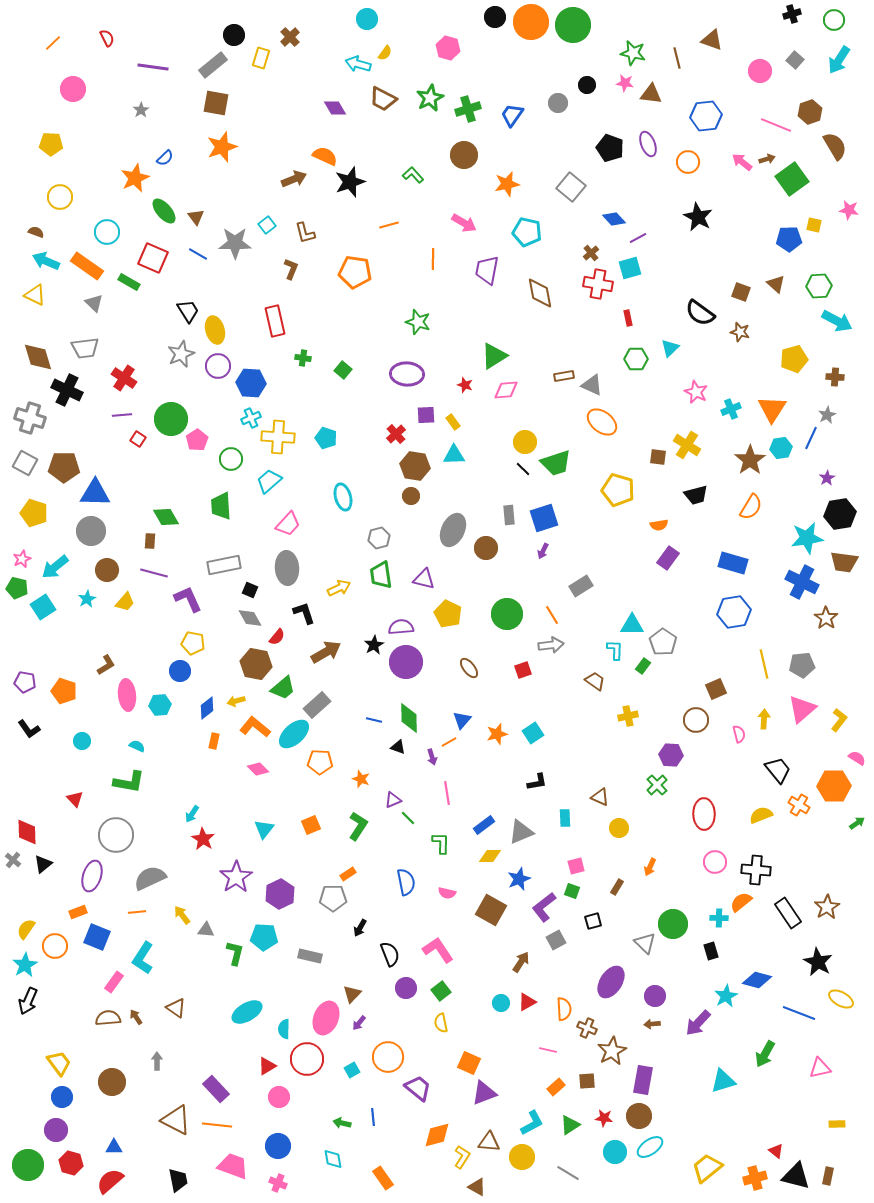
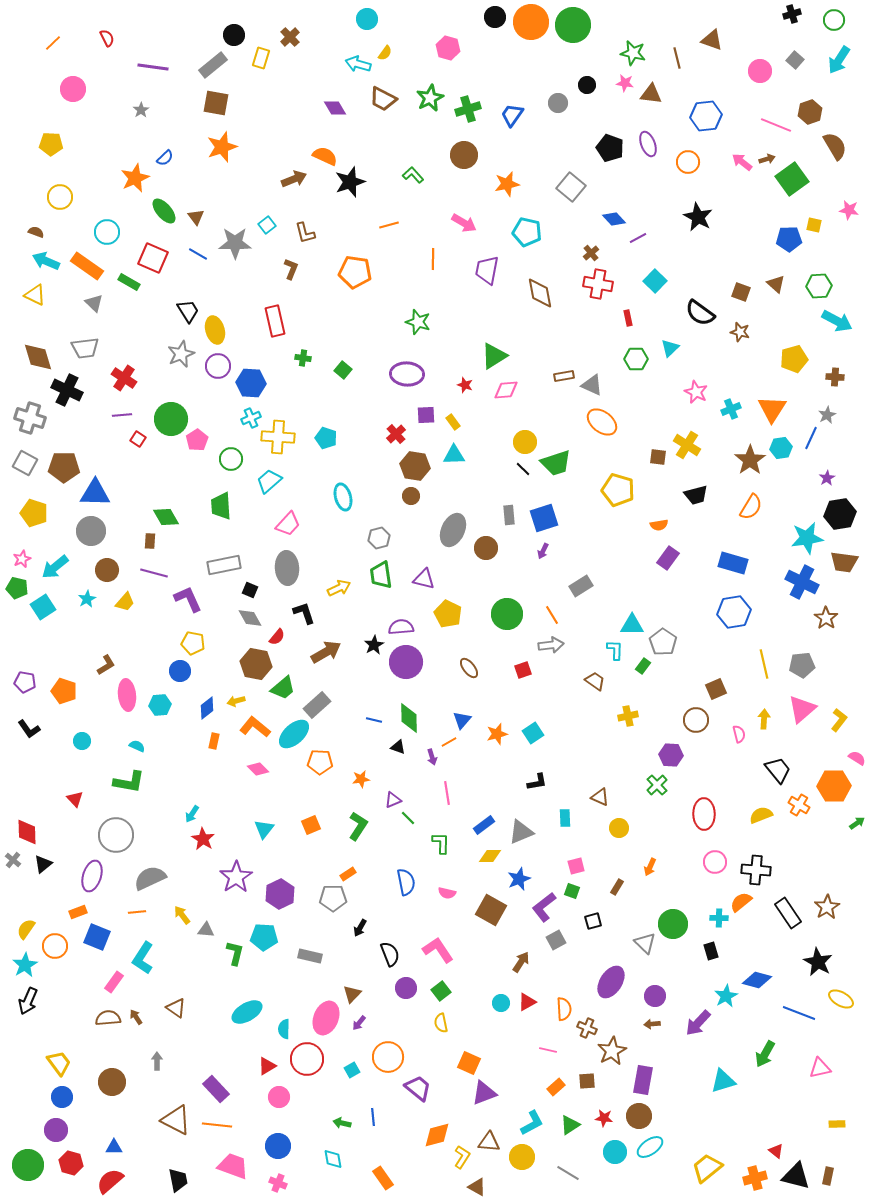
cyan square at (630, 268): moved 25 px right, 13 px down; rotated 30 degrees counterclockwise
orange star at (361, 779): rotated 30 degrees counterclockwise
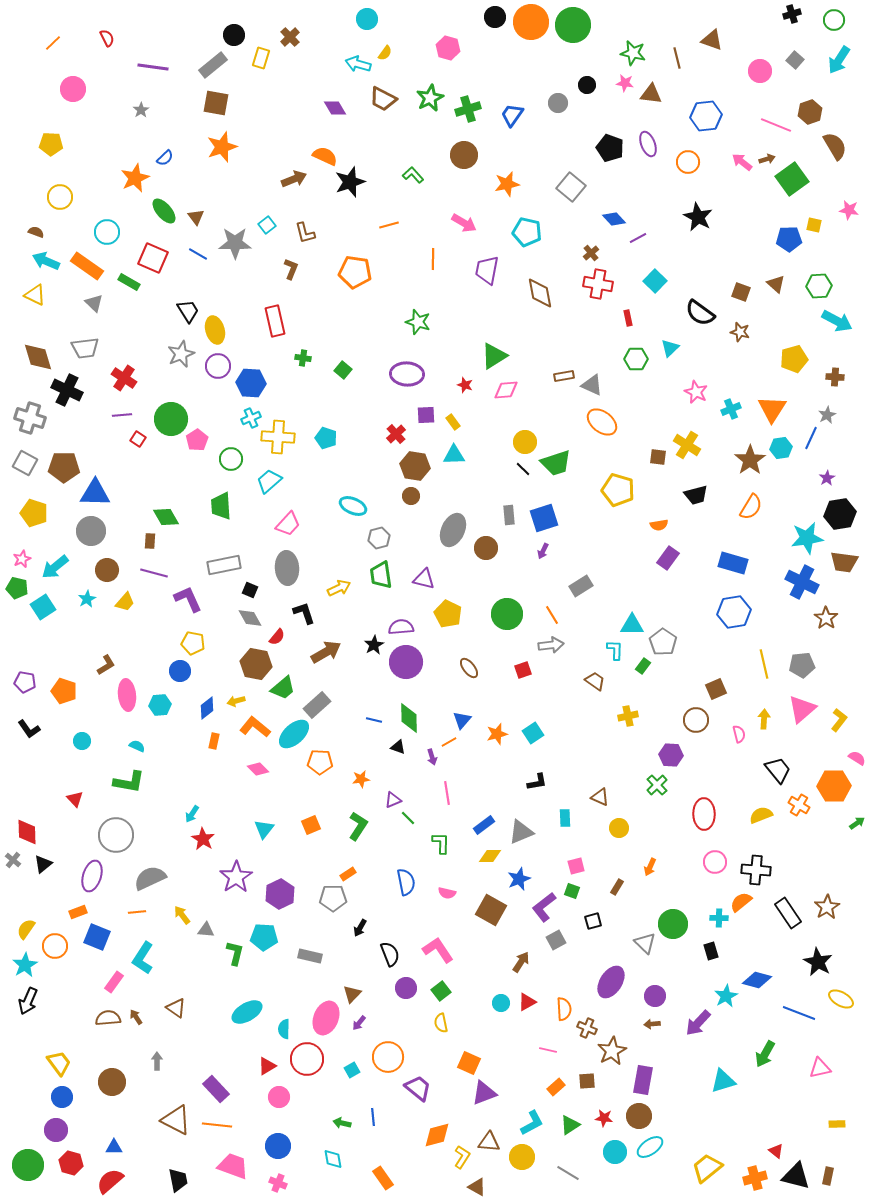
cyan ellipse at (343, 497): moved 10 px right, 9 px down; rotated 52 degrees counterclockwise
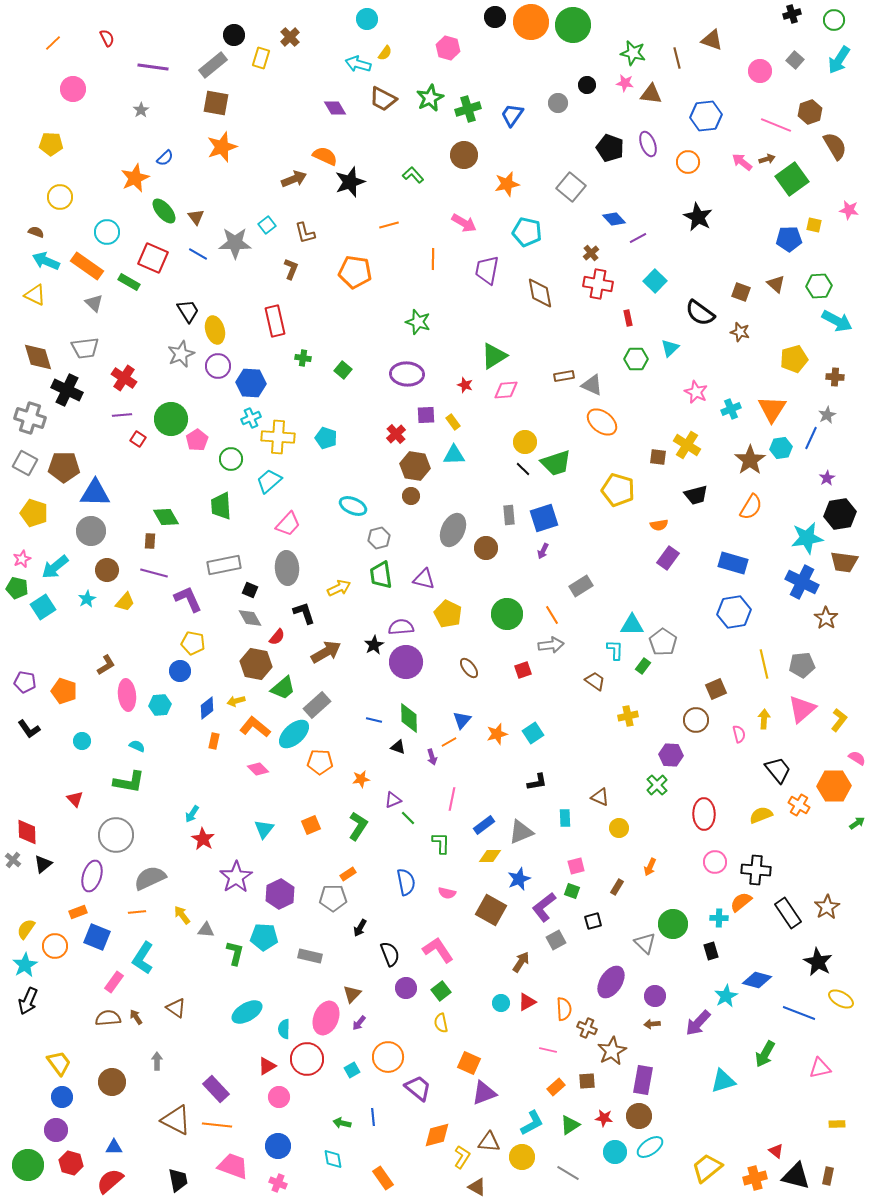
pink line at (447, 793): moved 5 px right, 6 px down; rotated 20 degrees clockwise
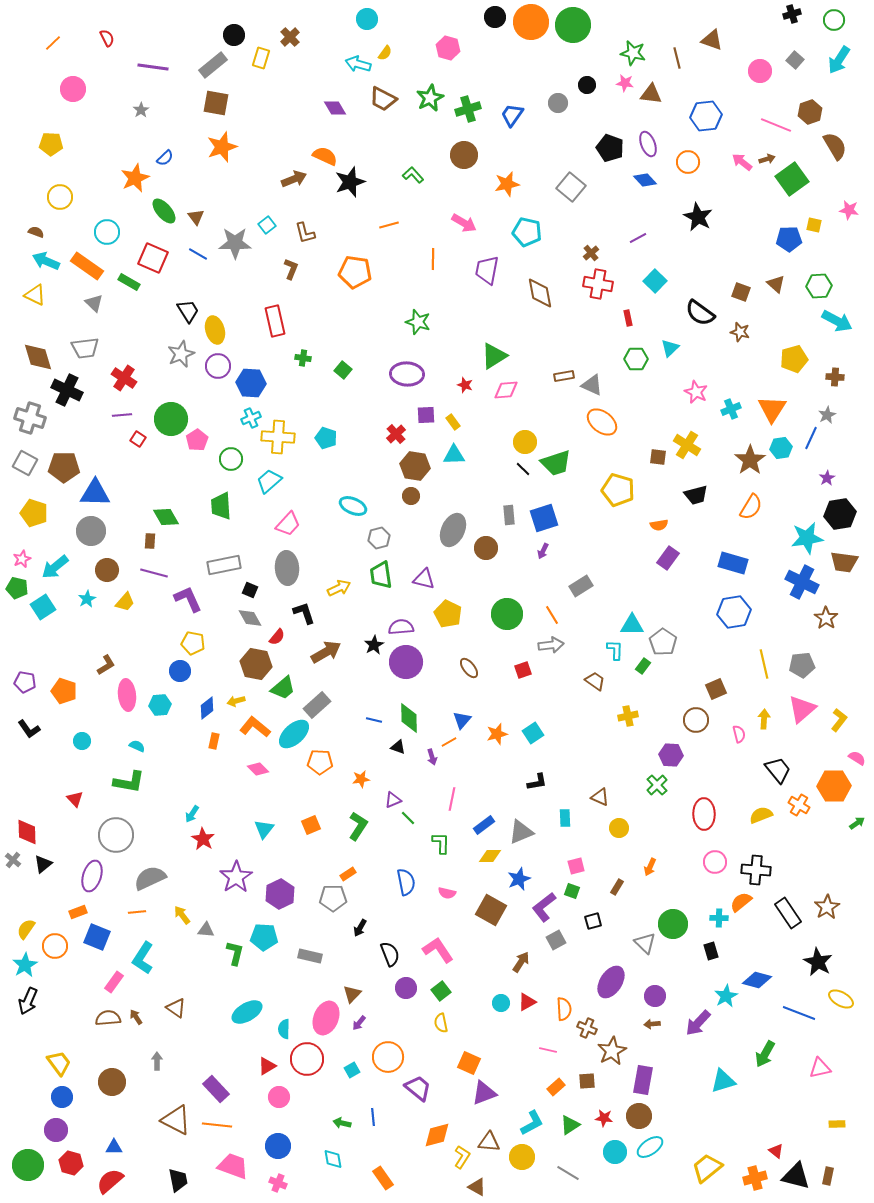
blue diamond at (614, 219): moved 31 px right, 39 px up
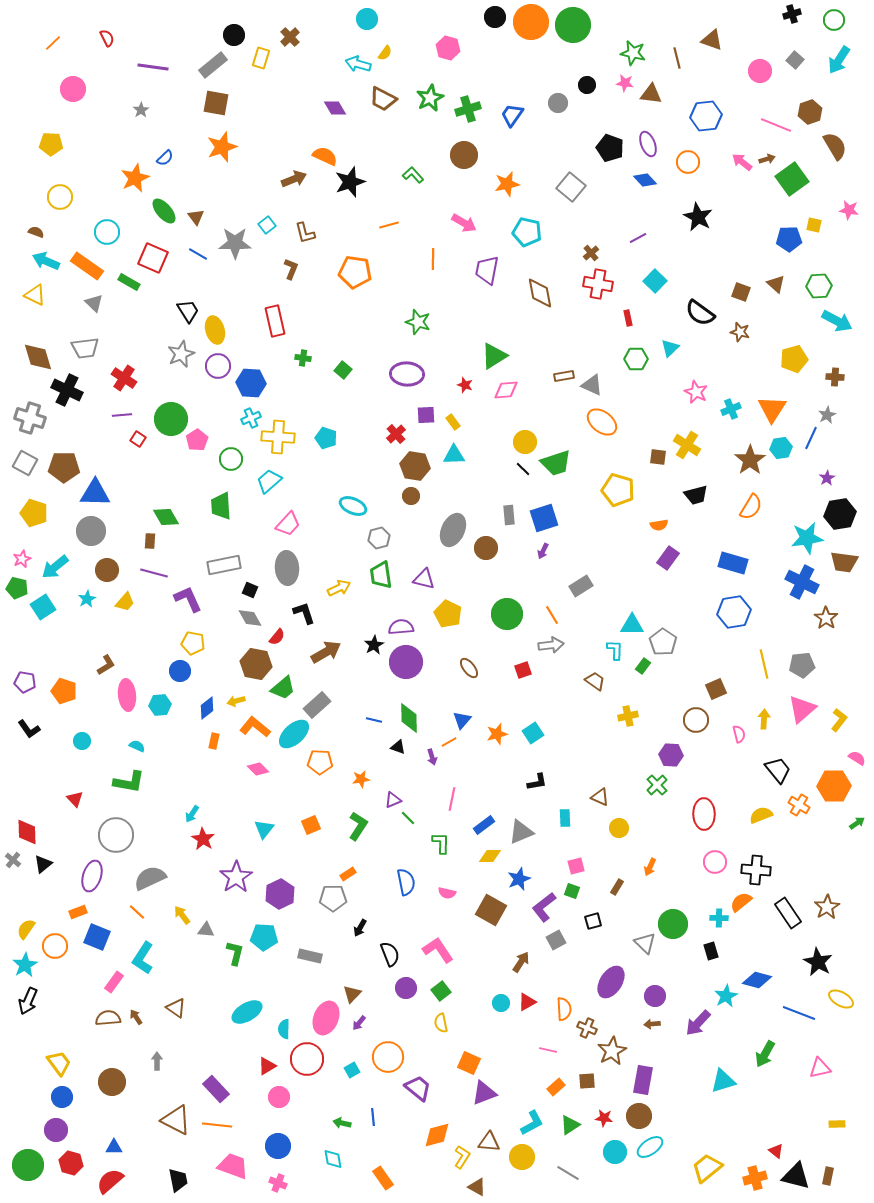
orange line at (137, 912): rotated 48 degrees clockwise
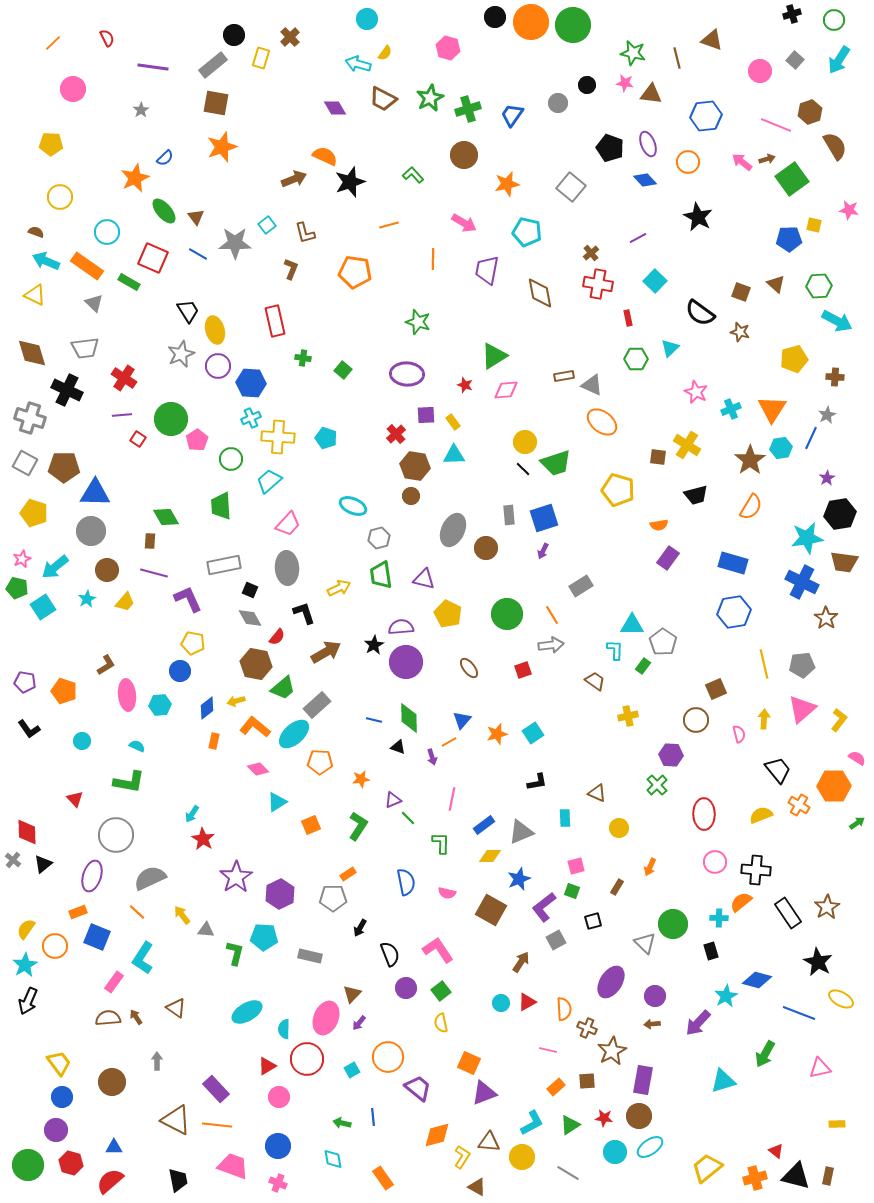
brown diamond at (38, 357): moved 6 px left, 4 px up
brown triangle at (600, 797): moved 3 px left, 4 px up
cyan triangle at (264, 829): moved 13 px right, 27 px up; rotated 20 degrees clockwise
